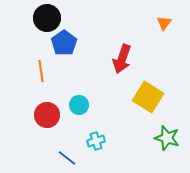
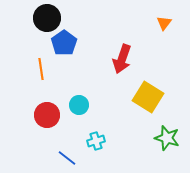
orange line: moved 2 px up
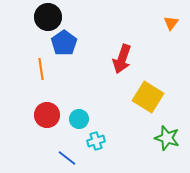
black circle: moved 1 px right, 1 px up
orange triangle: moved 7 px right
cyan circle: moved 14 px down
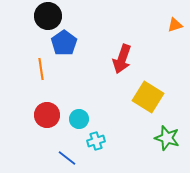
black circle: moved 1 px up
orange triangle: moved 4 px right, 2 px down; rotated 35 degrees clockwise
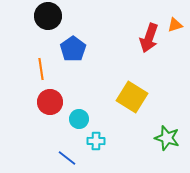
blue pentagon: moved 9 px right, 6 px down
red arrow: moved 27 px right, 21 px up
yellow square: moved 16 px left
red circle: moved 3 px right, 13 px up
cyan cross: rotated 18 degrees clockwise
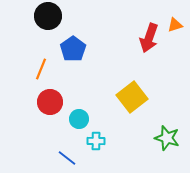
orange line: rotated 30 degrees clockwise
yellow square: rotated 20 degrees clockwise
